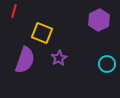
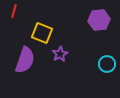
purple hexagon: rotated 20 degrees clockwise
purple star: moved 1 px right, 4 px up
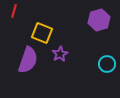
purple hexagon: rotated 10 degrees counterclockwise
purple semicircle: moved 3 px right
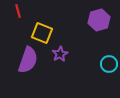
red line: moved 4 px right; rotated 32 degrees counterclockwise
cyan circle: moved 2 px right
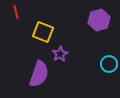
red line: moved 2 px left, 1 px down
yellow square: moved 1 px right, 1 px up
purple semicircle: moved 11 px right, 14 px down
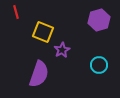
purple star: moved 2 px right, 4 px up
cyan circle: moved 10 px left, 1 px down
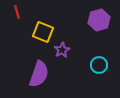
red line: moved 1 px right
